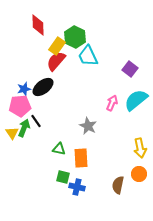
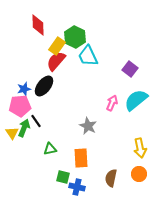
black ellipse: moved 1 px right, 1 px up; rotated 15 degrees counterclockwise
green triangle: moved 9 px left; rotated 24 degrees counterclockwise
brown semicircle: moved 7 px left, 7 px up
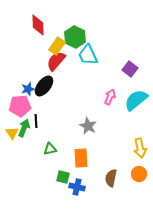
cyan trapezoid: moved 1 px up
blue star: moved 4 px right
pink arrow: moved 2 px left, 6 px up
black line: rotated 32 degrees clockwise
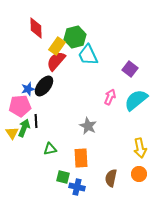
red diamond: moved 2 px left, 3 px down
green hexagon: rotated 20 degrees clockwise
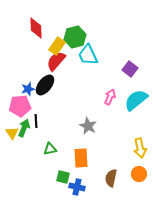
black ellipse: moved 1 px right, 1 px up
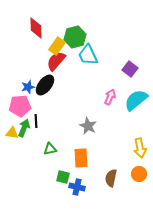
blue star: moved 2 px up
yellow triangle: rotated 48 degrees counterclockwise
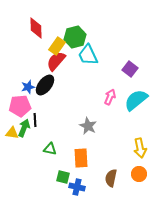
black line: moved 1 px left, 1 px up
green triangle: rotated 24 degrees clockwise
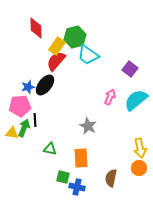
cyan trapezoid: rotated 30 degrees counterclockwise
orange circle: moved 6 px up
